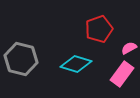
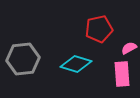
red pentagon: rotated 8 degrees clockwise
gray hexagon: moved 2 px right; rotated 20 degrees counterclockwise
pink rectangle: rotated 40 degrees counterclockwise
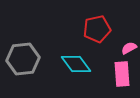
red pentagon: moved 2 px left
cyan diamond: rotated 36 degrees clockwise
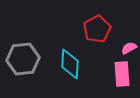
red pentagon: rotated 16 degrees counterclockwise
cyan diamond: moved 6 px left; rotated 40 degrees clockwise
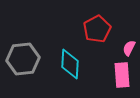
pink semicircle: rotated 35 degrees counterclockwise
pink rectangle: moved 1 px down
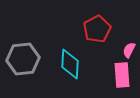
pink semicircle: moved 2 px down
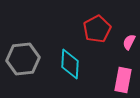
pink semicircle: moved 8 px up
pink rectangle: moved 1 px right, 5 px down; rotated 15 degrees clockwise
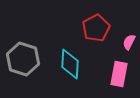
red pentagon: moved 1 px left, 1 px up
gray hexagon: rotated 24 degrees clockwise
pink rectangle: moved 4 px left, 6 px up
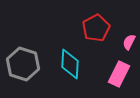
gray hexagon: moved 5 px down
pink rectangle: rotated 15 degrees clockwise
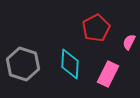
pink rectangle: moved 11 px left
